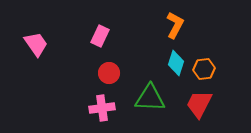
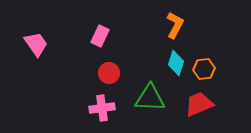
red trapezoid: rotated 40 degrees clockwise
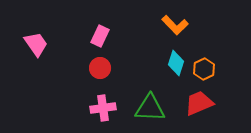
orange L-shape: rotated 108 degrees clockwise
orange hexagon: rotated 20 degrees counterclockwise
red circle: moved 9 px left, 5 px up
green triangle: moved 10 px down
red trapezoid: moved 1 px up
pink cross: moved 1 px right
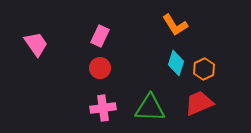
orange L-shape: rotated 12 degrees clockwise
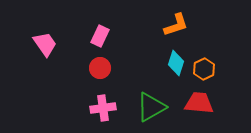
orange L-shape: moved 1 px right; rotated 76 degrees counterclockwise
pink trapezoid: moved 9 px right
red trapezoid: rotated 28 degrees clockwise
green triangle: moved 1 px right, 1 px up; rotated 32 degrees counterclockwise
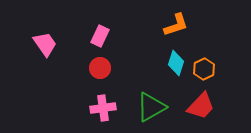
red trapezoid: moved 2 px right, 3 px down; rotated 128 degrees clockwise
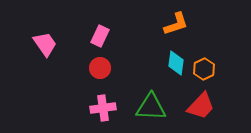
orange L-shape: moved 1 px up
cyan diamond: rotated 10 degrees counterclockwise
green triangle: rotated 32 degrees clockwise
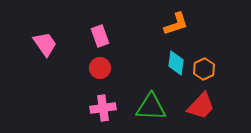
pink rectangle: rotated 45 degrees counterclockwise
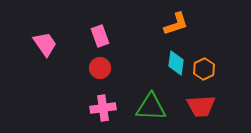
red trapezoid: rotated 44 degrees clockwise
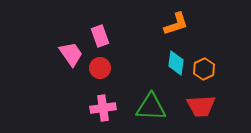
pink trapezoid: moved 26 px right, 10 px down
